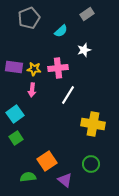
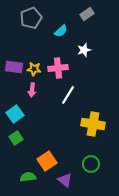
gray pentagon: moved 2 px right
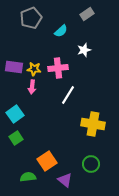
pink arrow: moved 3 px up
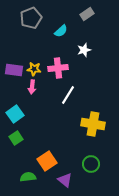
purple rectangle: moved 3 px down
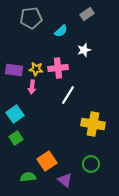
gray pentagon: rotated 15 degrees clockwise
yellow star: moved 2 px right
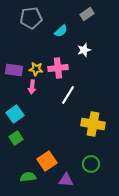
purple triangle: moved 1 px right; rotated 35 degrees counterclockwise
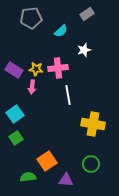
purple rectangle: rotated 24 degrees clockwise
white line: rotated 42 degrees counterclockwise
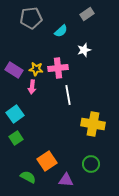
green semicircle: rotated 35 degrees clockwise
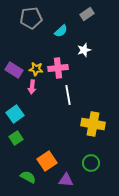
green circle: moved 1 px up
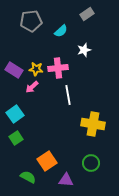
gray pentagon: moved 3 px down
pink arrow: rotated 40 degrees clockwise
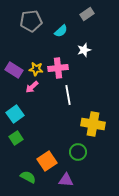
green circle: moved 13 px left, 11 px up
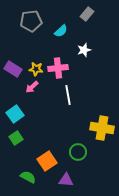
gray rectangle: rotated 16 degrees counterclockwise
purple rectangle: moved 1 px left, 1 px up
yellow cross: moved 9 px right, 4 px down
